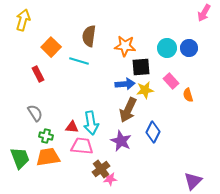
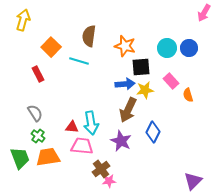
orange star: rotated 10 degrees clockwise
green cross: moved 8 px left; rotated 24 degrees clockwise
pink star: moved 1 px left, 2 px down
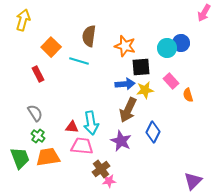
blue circle: moved 8 px left, 5 px up
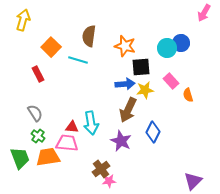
cyan line: moved 1 px left, 1 px up
pink trapezoid: moved 15 px left, 3 px up
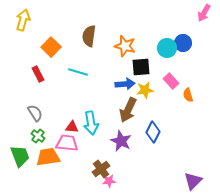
blue circle: moved 2 px right
cyan line: moved 12 px down
green trapezoid: moved 2 px up
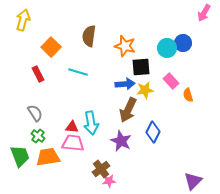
pink trapezoid: moved 6 px right
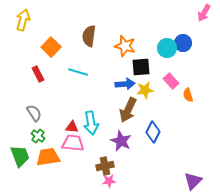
gray semicircle: moved 1 px left
brown cross: moved 4 px right, 3 px up; rotated 24 degrees clockwise
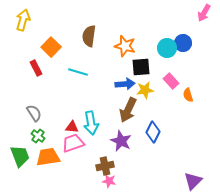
red rectangle: moved 2 px left, 6 px up
pink trapezoid: rotated 25 degrees counterclockwise
pink star: rotated 16 degrees clockwise
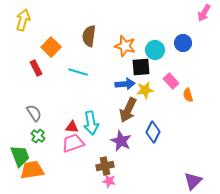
cyan circle: moved 12 px left, 2 px down
orange trapezoid: moved 16 px left, 13 px down
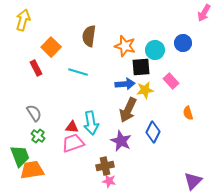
orange semicircle: moved 18 px down
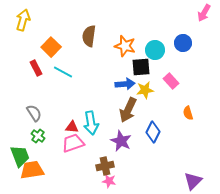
cyan line: moved 15 px left; rotated 12 degrees clockwise
